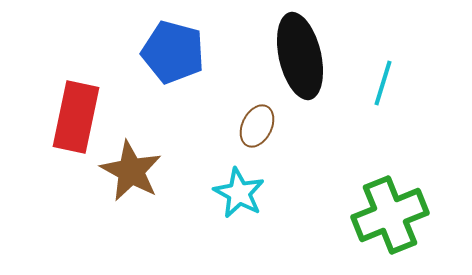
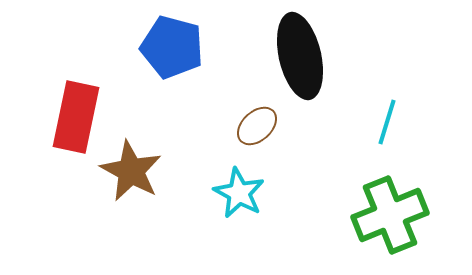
blue pentagon: moved 1 px left, 5 px up
cyan line: moved 4 px right, 39 px down
brown ellipse: rotated 21 degrees clockwise
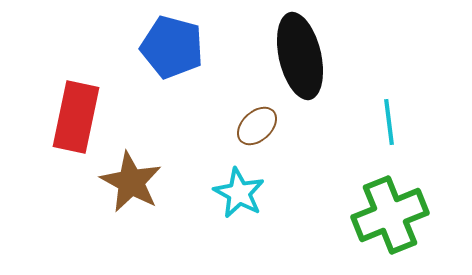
cyan line: moved 2 px right; rotated 24 degrees counterclockwise
brown star: moved 11 px down
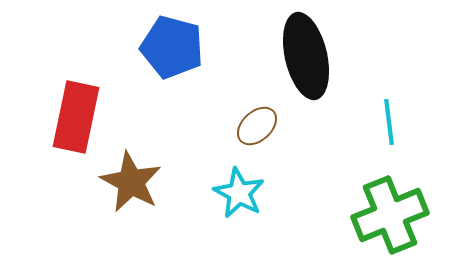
black ellipse: moved 6 px right
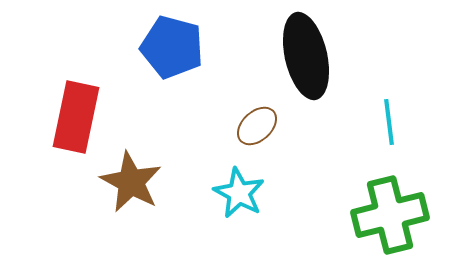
green cross: rotated 8 degrees clockwise
